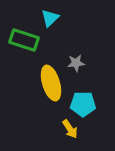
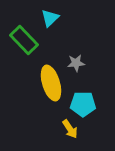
green rectangle: rotated 28 degrees clockwise
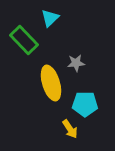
cyan pentagon: moved 2 px right
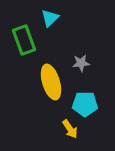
green rectangle: rotated 24 degrees clockwise
gray star: moved 5 px right
yellow ellipse: moved 1 px up
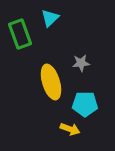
green rectangle: moved 4 px left, 6 px up
yellow arrow: rotated 36 degrees counterclockwise
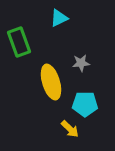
cyan triangle: moved 9 px right; rotated 18 degrees clockwise
green rectangle: moved 1 px left, 8 px down
yellow arrow: rotated 24 degrees clockwise
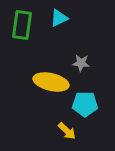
green rectangle: moved 3 px right, 17 px up; rotated 28 degrees clockwise
gray star: rotated 12 degrees clockwise
yellow ellipse: rotated 60 degrees counterclockwise
yellow arrow: moved 3 px left, 2 px down
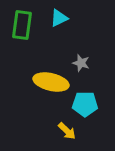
gray star: rotated 12 degrees clockwise
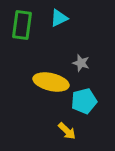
cyan pentagon: moved 1 px left, 3 px up; rotated 15 degrees counterclockwise
